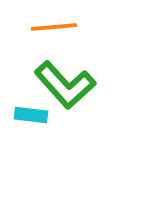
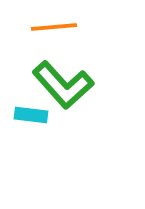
green L-shape: moved 2 px left
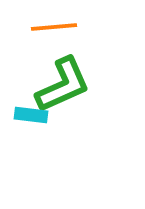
green L-shape: rotated 72 degrees counterclockwise
